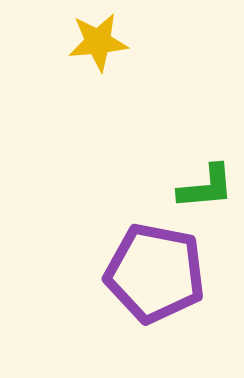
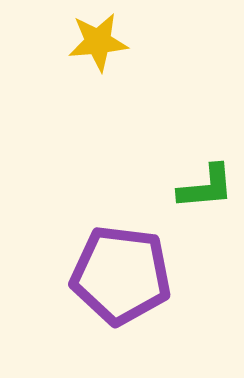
purple pentagon: moved 34 px left, 2 px down; rotated 4 degrees counterclockwise
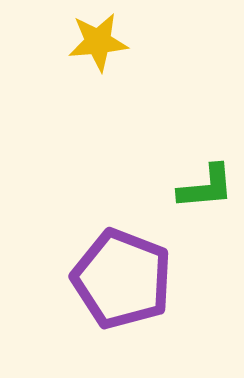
purple pentagon: moved 1 px right, 4 px down; rotated 14 degrees clockwise
